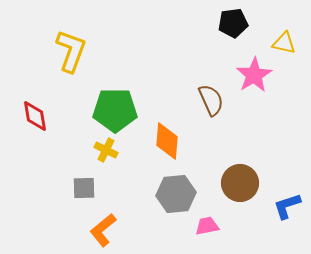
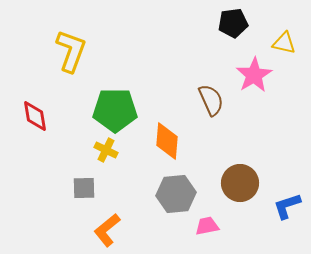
orange L-shape: moved 4 px right
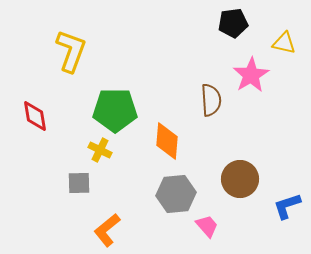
pink star: moved 3 px left
brown semicircle: rotated 20 degrees clockwise
yellow cross: moved 6 px left
brown circle: moved 4 px up
gray square: moved 5 px left, 5 px up
pink trapezoid: rotated 60 degrees clockwise
